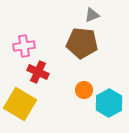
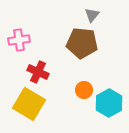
gray triangle: rotated 28 degrees counterclockwise
pink cross: moved 5 px left, 6 px up
yellow square: moved 9 px right
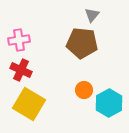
red cross: moved 17 px left, 2 px up
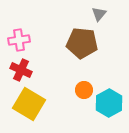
gray triangle: moved 7 px right, 1 px up
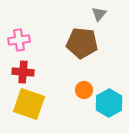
red cross: moved 2 px right, 2 px down; rotated 20 degrees counterclockwise
yellow square: rotated 12 degrees counterclockwise
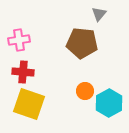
orange circle: moved 1 px right, 1 px down
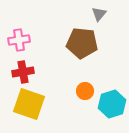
red cross: rotated 15 degrees counterclockwise
cyan hexagon: moved 3 px right, 1 px down; rotated 12 degrees clockwise
